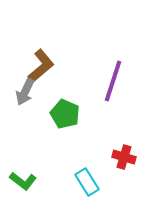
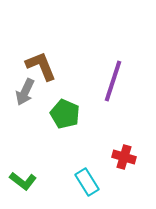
brown L-shape: rotated 72 degrees counterclockwise
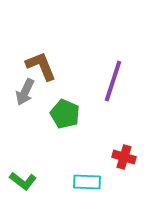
cyan rectangle: rotated 56 degrees counterclockwise
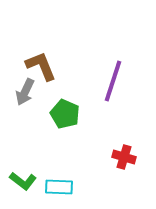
cyan rectangle: moved 28 px left, 5 px down
